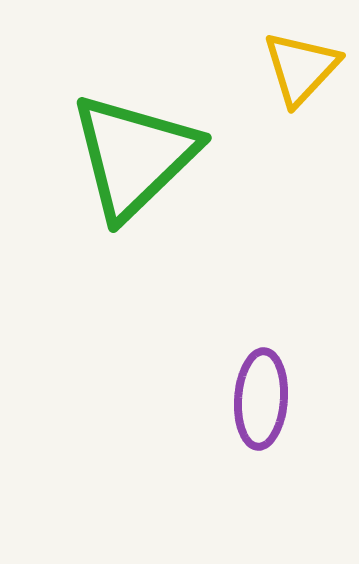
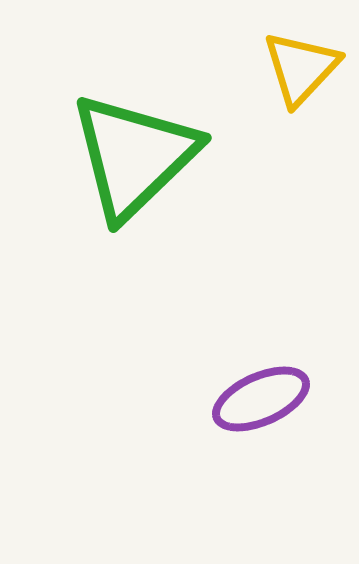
purple ellipse: rotated 62 degrees clockwise
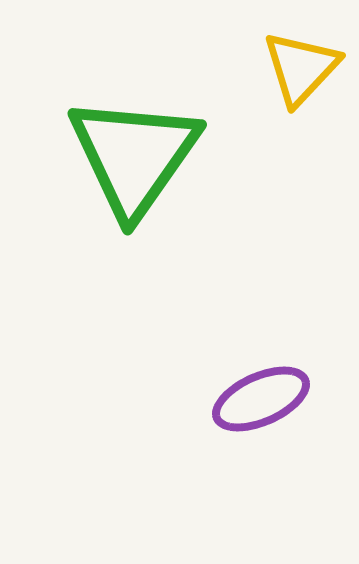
green triangle: rotated 11 degrees counterclockwise
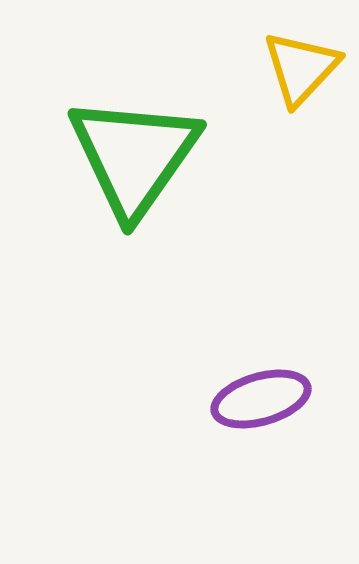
purple ellipse: rotated 8 degrees clockwise
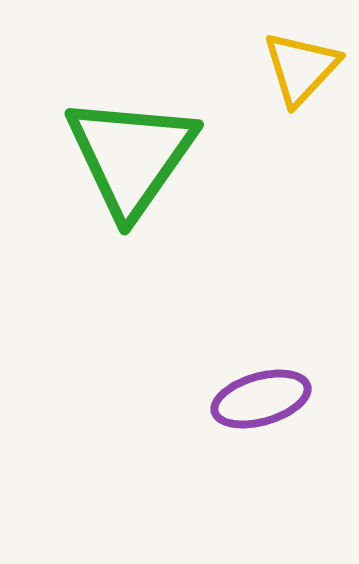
green triangle: moved 3 px left
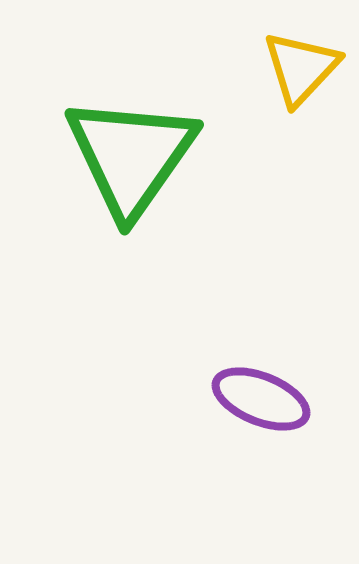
purple ellipse: rotated 38 degrees clockwise
